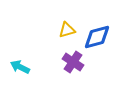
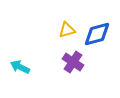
blue diamond: moved 3 px up
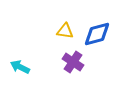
yellow triangle: moved 2 px left, 1 px down; rotated 24 degrees clockwise
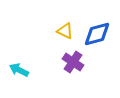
yellow triangle: rotated 18 degrees clockwise
cyan arrow: moved 1 px left, 3 px down
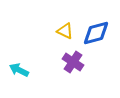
blue diamond: moved 1 px left, 1 px up
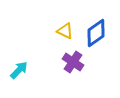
blue diamond: rotated 20 degrees counterclockwise
cyan arrow: rotated 108 degrees clockwise
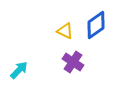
blue diamond: moved 8 px up
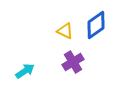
purple cross: rotated 25 degrees clockwise
cyan arrow: moved 6 px right, 1 px down; rotated 12 degrees clockwise
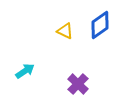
blue diamond: moved 4 px right
purple cross: moved 5 px right, 22 px down; rotated 15 degrees counterclockwise
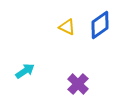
yellow triangle: moved 2 px right, 4 px up
